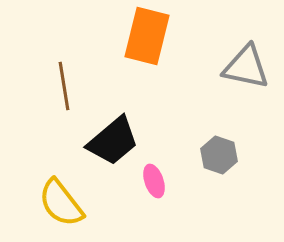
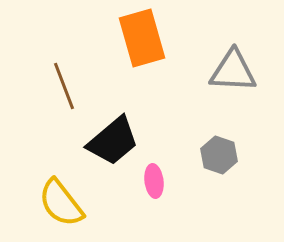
orange rectangle: moved 5 px left, 2 px down; rotated 30 degrees counterclockwise
gray triangle: moved 13 px left, 4 px down; rotated 9 degrees counterclockwise
brown line: rotated 12 degrees counterclockwise
pink ellipse: rotated 12 degrees clockwise
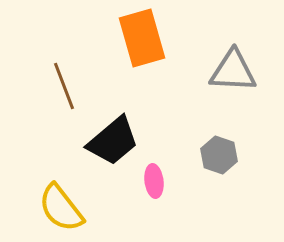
yellow semicircle: moved 5 px down
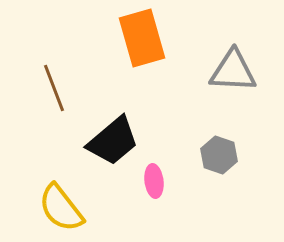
brown line: moved 10 px left, 2 px down
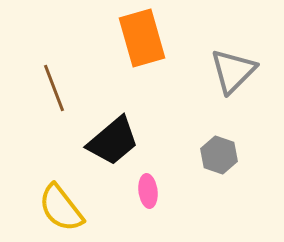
gray triangle: rotated 48 degrees counterclockwise
pink ellipse: moved 6 px left, 10 px down
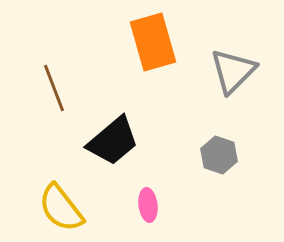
orange rectangle: moved 11 px right, 4 px down
pink ellipse: moved 14 px down
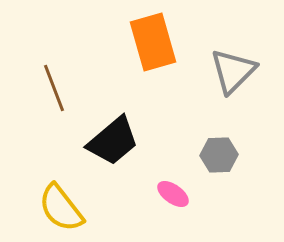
gray hexagon: rotated 21 degrees counterclockwise
pink ellipse: moved 25 px right, 11 px up; rotated 48 degrees counterclockwise
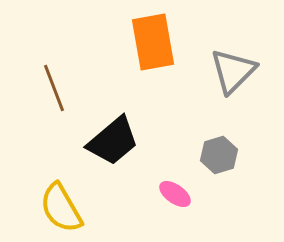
orange rectangle: rotated 6 degrees clockwise
gray hexagon: rotated 15 degrees counterclockwise
pink ellipse: moved 2 px right
yellow semicircle: rotated 8 degrees clockwise
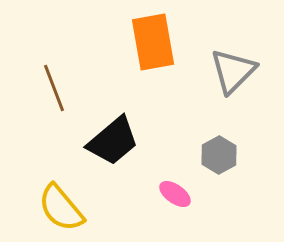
gray hexagon: rotated 12 degrees counterclockwise
yellow semicircle: rotated 10 degrees counterclockwise
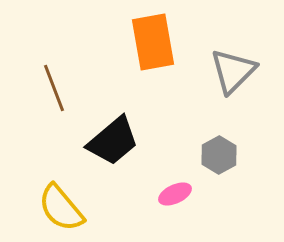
pink ellipse: rotated 60 degrees counterclockwise
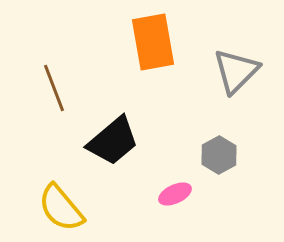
gray triangle: moved 3 px right
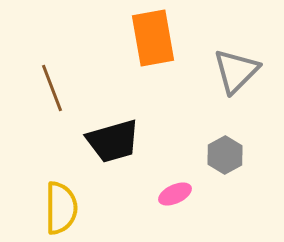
orange rectangle: moved 4 px up
brown line: moved 2 px left
black trapezoid: rotated 24 degrees clockwise
gray hexagon: moved 6 px right
yellow semicircle: rotated 140 degrees counterclockwise
